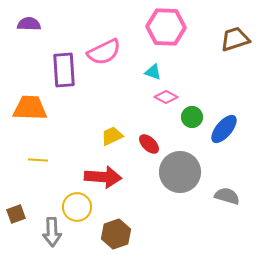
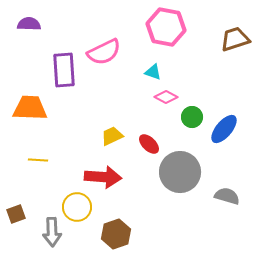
pink hexagon: rotated 9 degrees clockwise
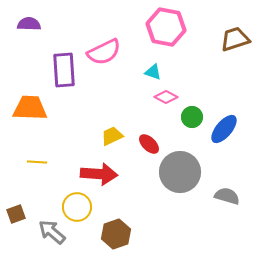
yellow line: moved 1 px left, 2 px down
red arrow: moved 4 px left, 3 px up
gray arrow: rotated 132 degrees clockwise
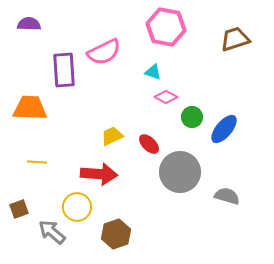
brown square: moved 3 px right, 5 px up
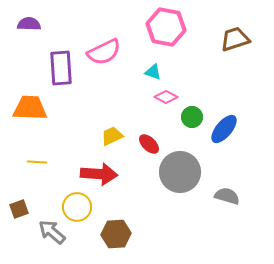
purple rectangle: moved 3 px left, 2 px up
brown hexagon: rotated 16 degrees clockwise
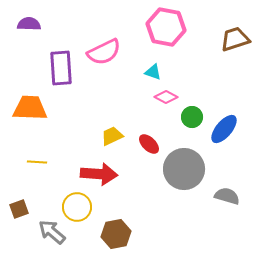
gray circle: moved 4 px right, 3 px up
brown hexagon: rotated 8 degrees counterclockwise
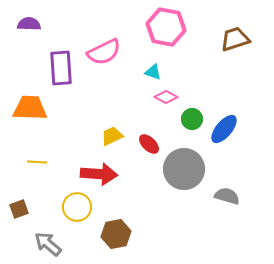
green circle: moved 2 px down
gray arrow: moved 4 px left, 12 px down
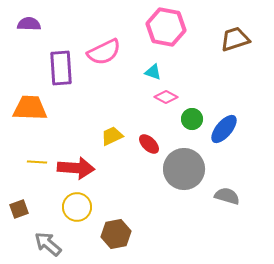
red arrow: moved 23 px left, 6 px up
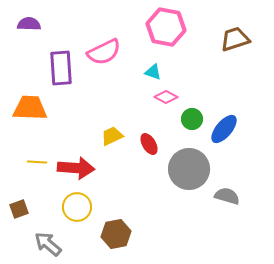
red ellipse: rotated 15 degrees clockwise
gray circle: moved 5 px right
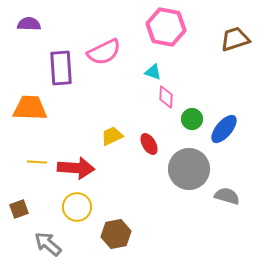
pink diamond: rotated 65 degrees clockwise
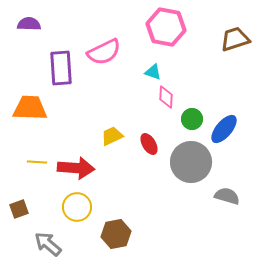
gray circle: moved 2 px right, 7 px up
